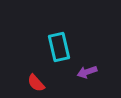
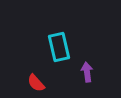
purple arrow: rotated 102 degrees clockwise
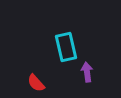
cyan rectangle: moved 7 px right
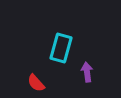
cyan rectangle: moved 5 px left, 1 px down; rotated 28 degrees clockwise
